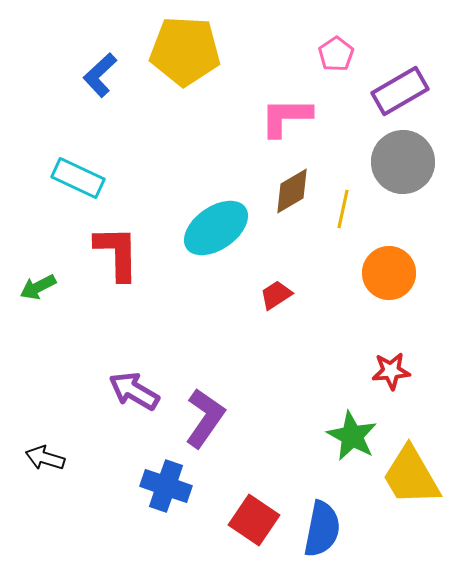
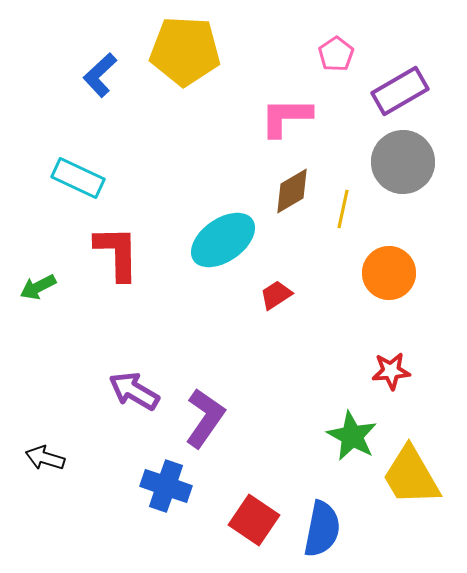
cyan ellipse: moved 7 px right, 12 px down
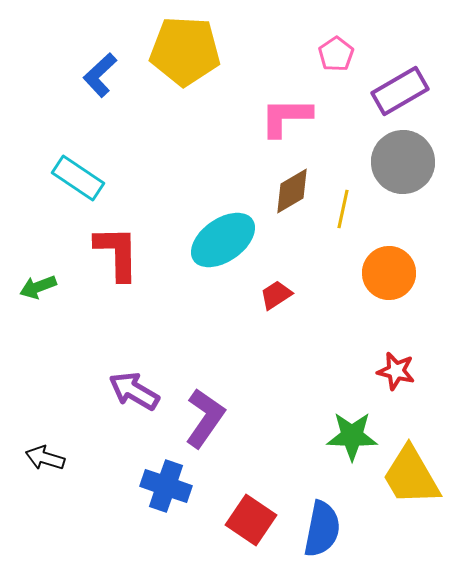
cyan rectangle: rotated 9 degrees clockwise
green arrow: rotated 6 degrees clockwise
red star: moved 5 px right; rotated 18 degrees clockwise
green star: rotated 27 degrees counterclockwise
red square: moved 3 px left
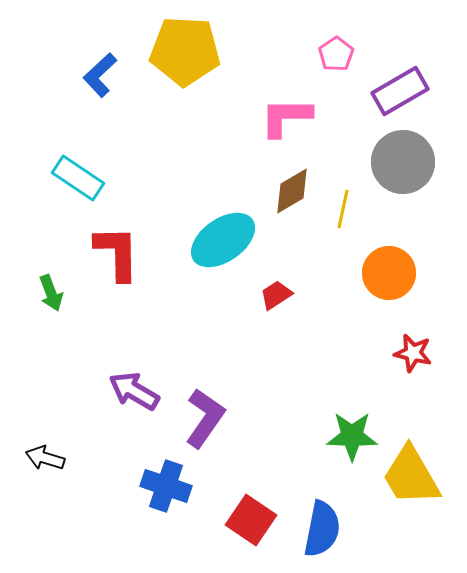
green arrow: moved 13 px right, 6 px down; rotated 90 degrees counterclockwise
red star: moved 17 px right, 18 px up
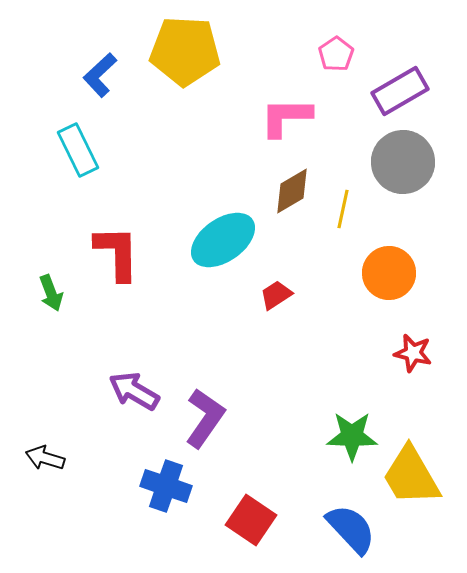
cyan rectangle: moved 28 px up; rotated 30 degrees clockwise
blue semicircle: moved 29 px right; rotated 54 degrees counterclockwise
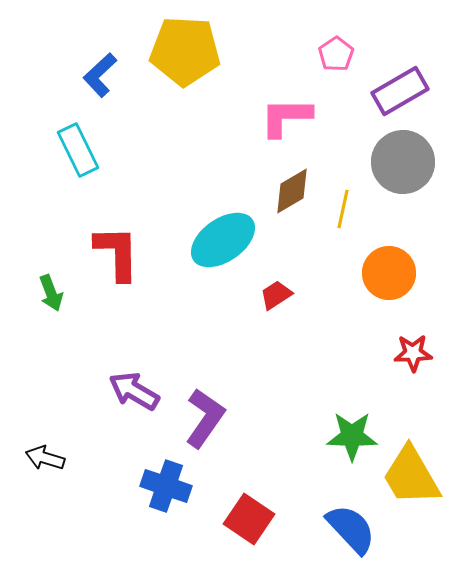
red star: rotated 15 degrees counterclockwise
red square: moved 2 px left, 1 px up
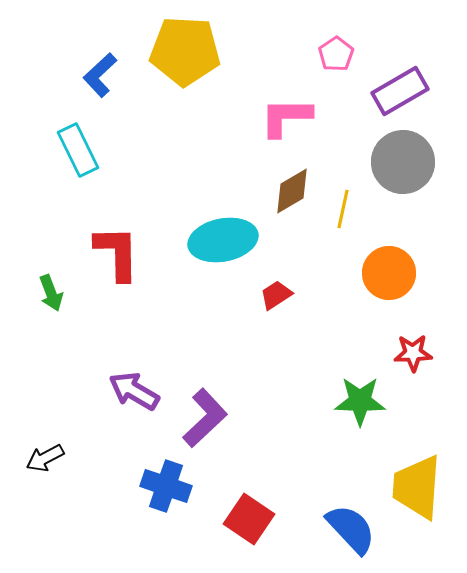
cyan ellipse: rotated 24 degrees clockwise
purple L-shape: rotated 12 degrees clockwise
green star: moved 8 px right, 35 px up
black arrow: rotated 45 degrees counterclockwise
yellow trapezoid: moved 6 px right, 11 px down; rotated 34 degrees clockwise
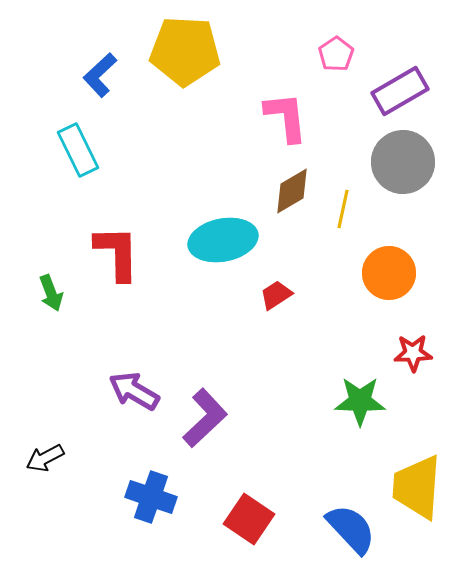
pink L-shape: rotated 84 degrees clockwise
blue cross: moved 15 px left, 11 px down
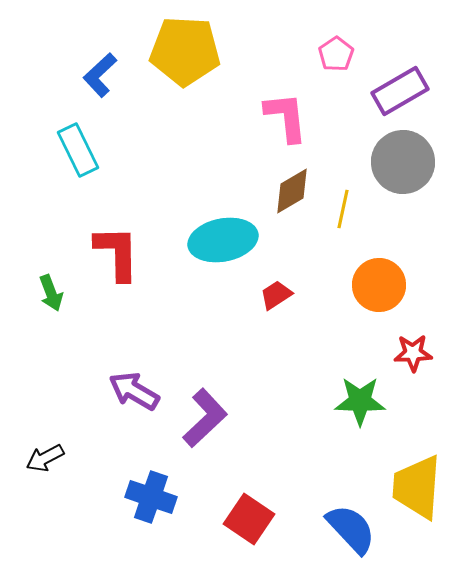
orange circle: moved 10 px left, 12 px down
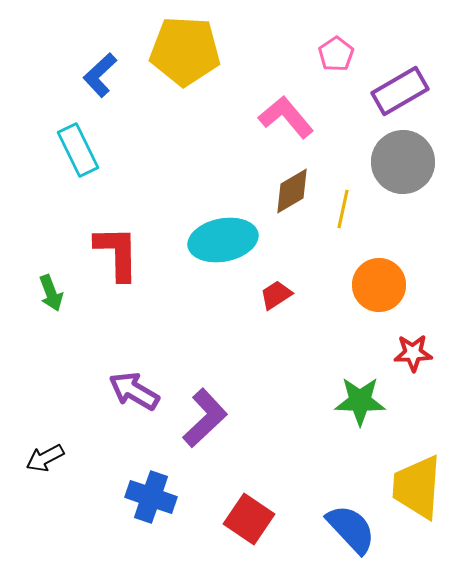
pink L-shape: rotated 34 degrees counterclockwise
